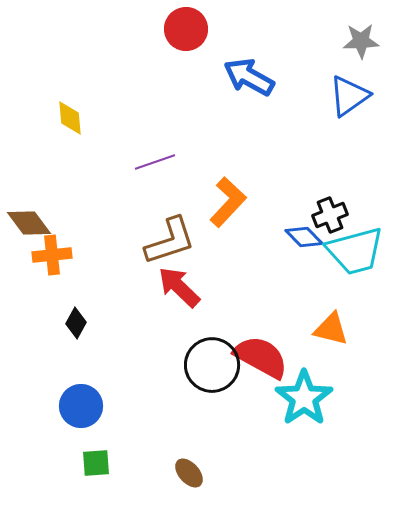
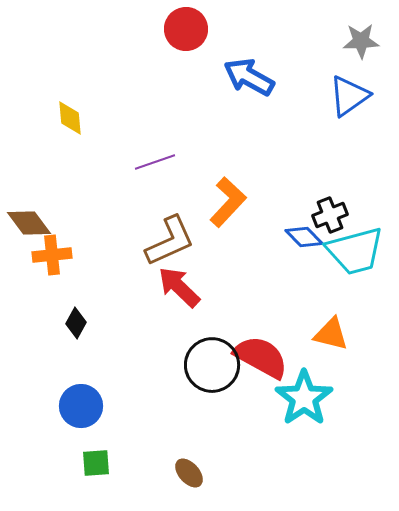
brown L-shape: rotated 6 degrees counterclockwise
orange triangle: moved 5 px down
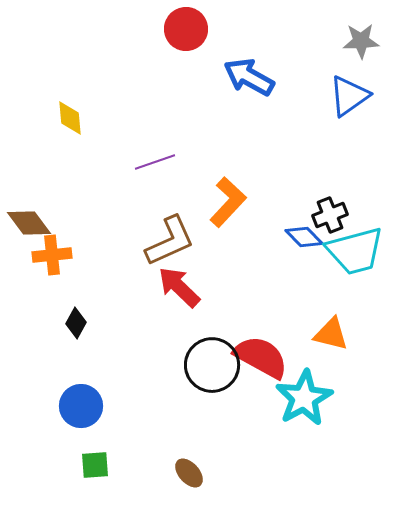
cyan star: rotated 6 degrees clockwise
green square: moved 1 px left, 2 px down
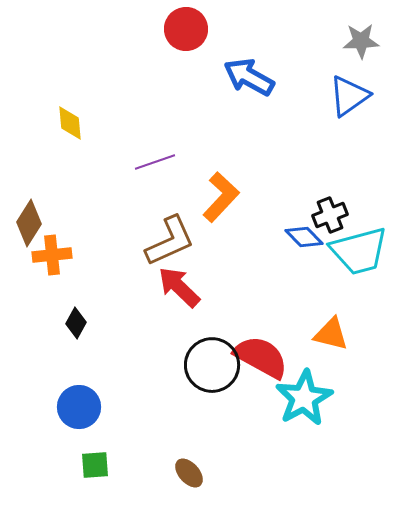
yellow diamond: moved 5 px down
orange L-shape: moved 7 px left, 5 px up
brown diamond: rotated 69 degrees clockwise
cyan trapezoid: moved 4 px right
blue circle: moved 2 px left, 1 px down
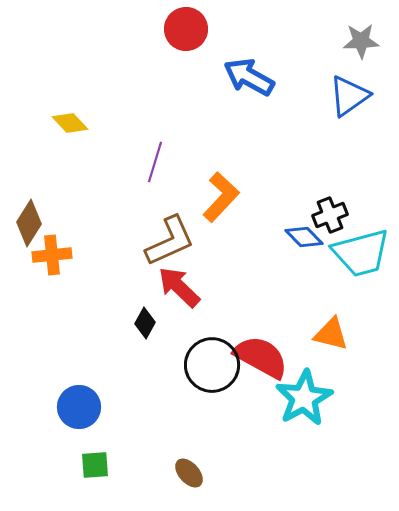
yellow diamond: rotated 39 degrees counterclockwise
purple line: rotated 54 degrees counterclockwise
cyan trapezoid: moved 2 px right, 2 px down
black diamond: moved 69 px right
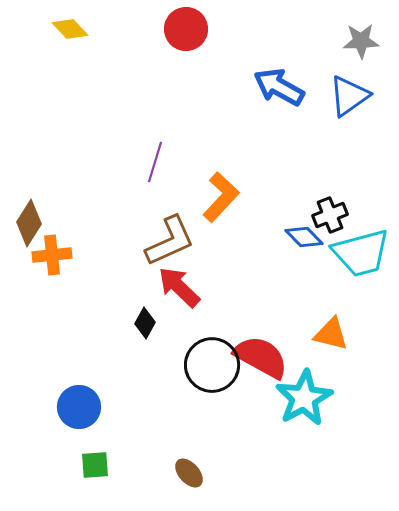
blue arrow: moved 30 px right, 10 px down
yellow diamond: moved 94 px up
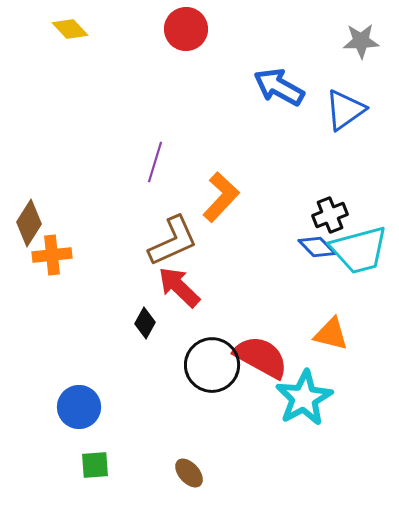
blue triangle: moved 4 px left, 14 px down
blue diamond: moved 13 px right, 10 px down
brown L-shape: moved 3 px right
cyan trapezoid: moved 2 px left, 3 px up
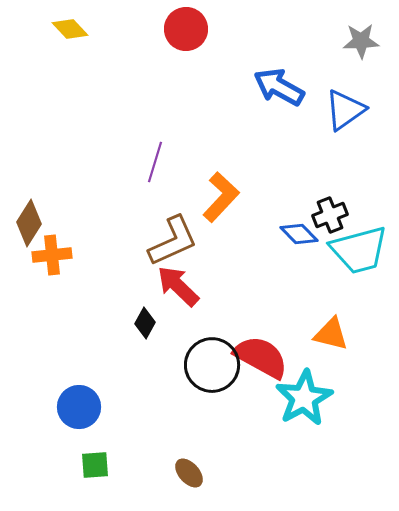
blue diamond: moved 18 px left, 13 px up
red arrow: moved 1 px left, 1 px up
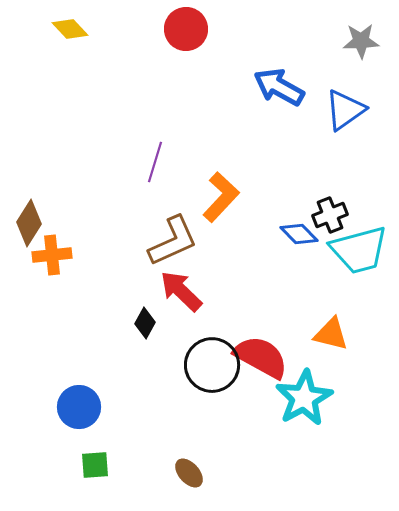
red arrow: moved 3 px right, 5 px down
